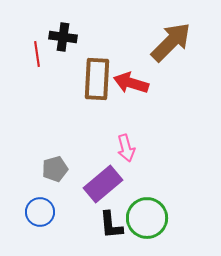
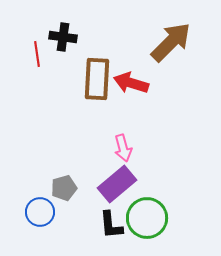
pink arrow: moved 3 px left
gray pentagon: moved 9 px right, 19 px down
purple rectangle: moved 14 px right
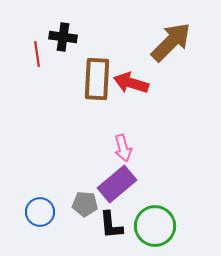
gray pentagon: moved 21 px right, 16 px down; rotated 20 degrees clockwise
green circle: moved 8 px right, 8 px down
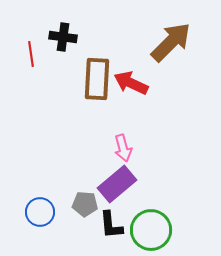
red line: moved 6 px left
red arrow: rotated 8 degrees clockwise
green circle: moved 4 px left, 4 px down
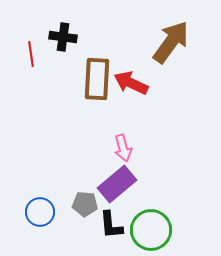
brown arrow: rotated 9 degrees counterclockwise
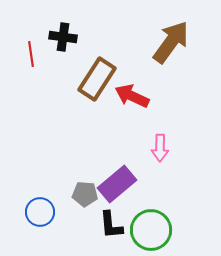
brown rectangle: rotated 30 degrees clockwise
red arrow: moved 1 px right, 13 px down
pink arrow: moved 37 px right; rotated 16 degrees clockwise
gray pentagon: moved 10 px up
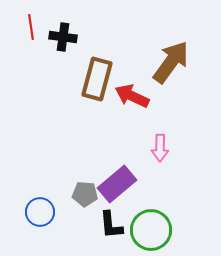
brown arrow: moved 20 px down
red line: moved 27 px up
brown rectangle: rotated 18 degrees counterclockwise
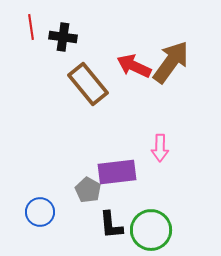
brown rectangle: moved 9 px left, 5 px down; rotated 54 degrees counterclockwise
red arrow: moved 2 px right, 30 px up
purple rectangle: moved 12 px up; rotated 33 degrees clockwise
gray pentagon: moved 3 px right, 4 px up; rotated 25 degrees clockwise
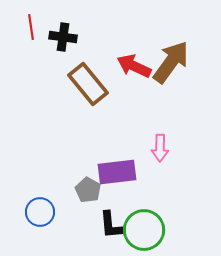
green circle: moved 7 px left
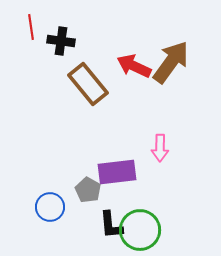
black cross: moved 2 px left, 4 px down
blue circle: moved 10 px right, 5 px up
green circle: moved 4 px left
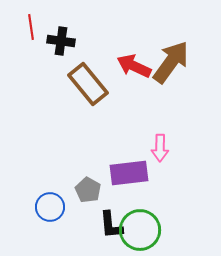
purple rectangle: moved 12 px right, 1 px down
